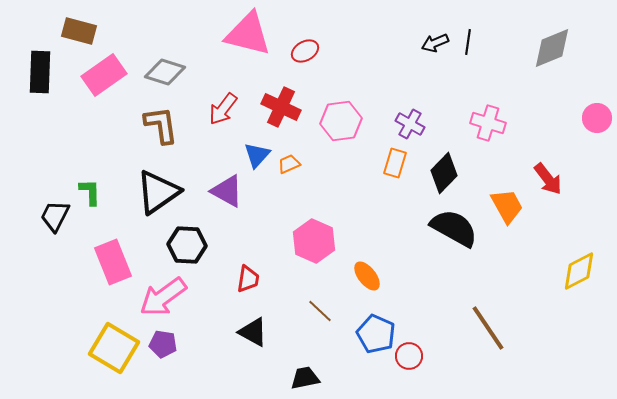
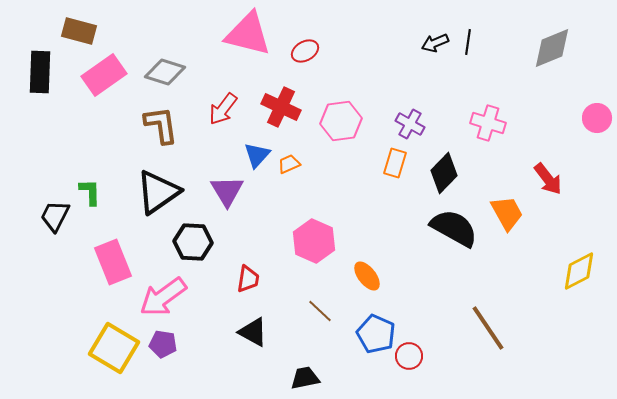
purple triangle at (227, 191): rotated 30 degrees clockwise
orange trapezoid at (507, 206): moved 7 px down
black hexagon at (187, 245): moved 6 px right, 3 px up
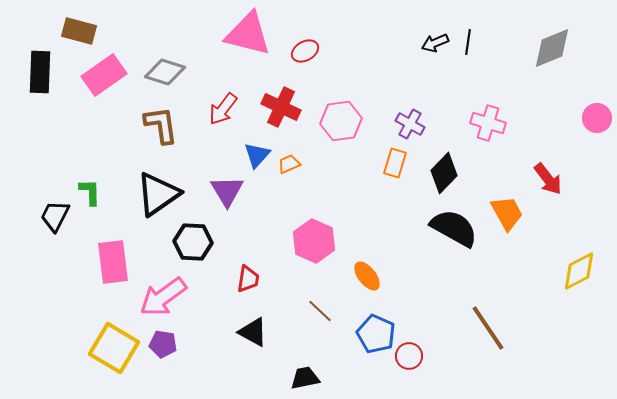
black triangle at (158, 192): moved 2 px down
pink rectangle at (113, 262): rotated 15 degrees clockwise
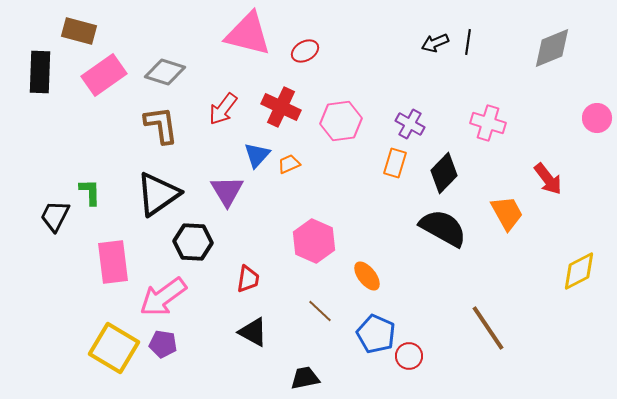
black semicircle at (454, 228): moved 11 px left
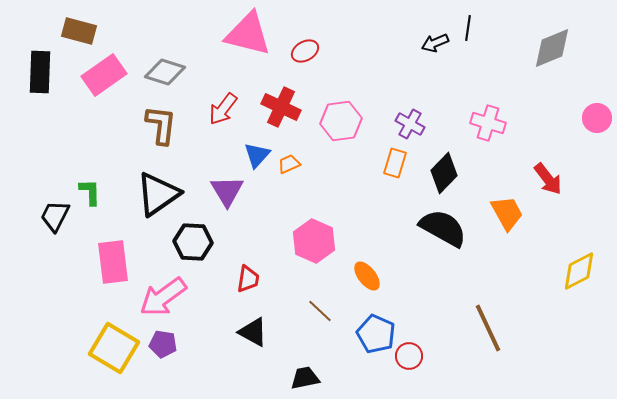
black line at (468, 42): moved 14 px up
brown L-shape at (161, 125): rotated 15 degrees clockwise
brown line at (488, 328): rotated 9 degrees clockwise
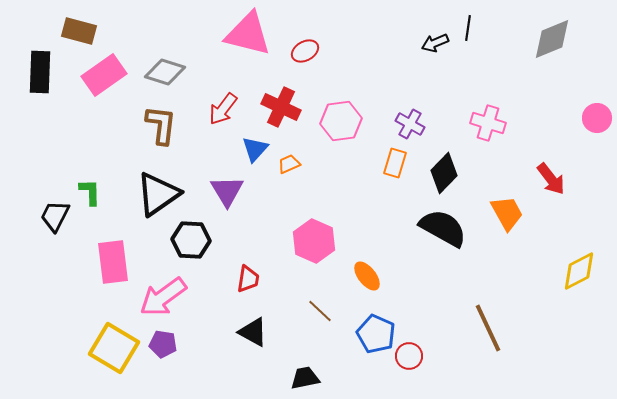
gray diamond at (552, 48): moved 9 px up
blue triangle at (257, 155): moved 2 px left, 6 px up
red arrow at (548, 179): moved 3 px right
black hexagon at (193, 242): moved 2 px left, 2 px up
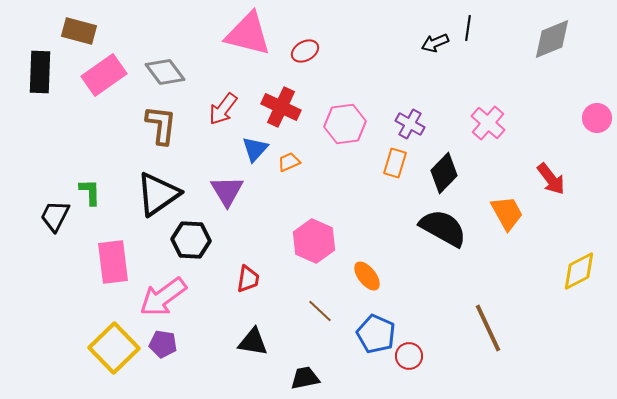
gray diamond at (165, 72): rotated 36 degrees clockwise
pink hexagon at (341, 121): moved 4 px right, 3 px down
pink cross at (488, 123): rotated 24 degrees clockwise
orange trapezoid at (289, 164): moved 2 px up
black triangle at (253, 332): moved 10 px down; rotated 20 degrees counterclockwise
yellow square at (114, 348): rotated 15 degrees clockwise
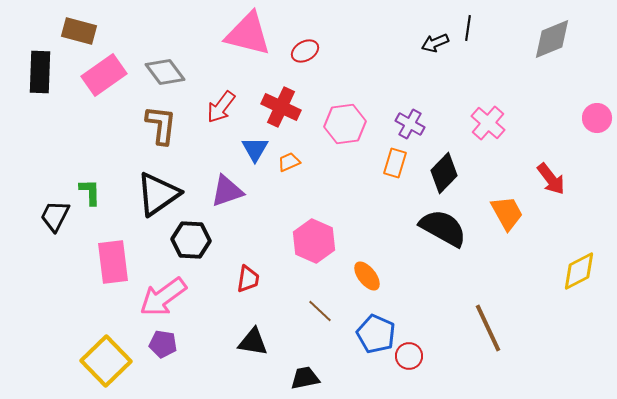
red arrow at (223, 109): moved 2 px left, 2 px up
blue triangle at (255, 149): rotated 12 degrees counterclockwise
purple triangle at (227, 191): rotated 42 degrees clockwise
yellow square at (114, 348): moved 8 px left, 13 px down
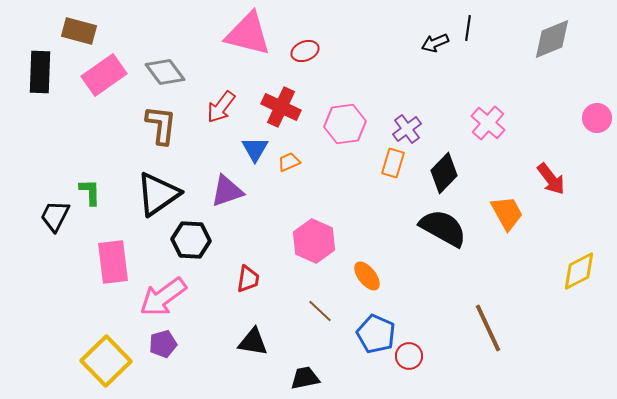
red ellipse at (305, 51): rotated 8 degrees clockwise
purple cross at (410, 124): moved 3 px left, 5 px down; rotated 24 degrees clockwise
orange rectangle at (395, 163): moved 2 px left
purple pentagon at (163, 344): rotated 24 degrees counterclockwise
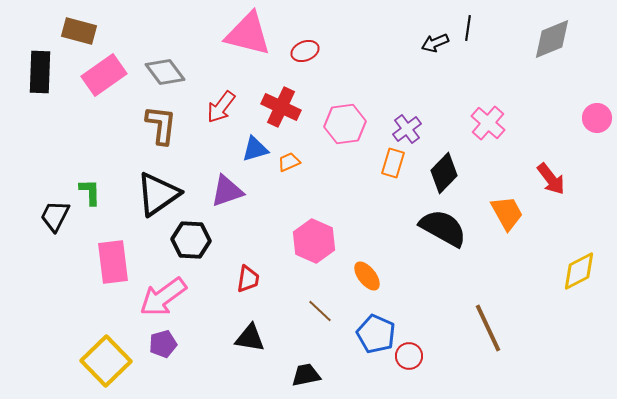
blue triangle at (255, 149): rotated 44 degrees clockwise
black triangle at (253, 342): moved 3 px left, 4 px up
black trapezoid at (305, 378): moved 1 px right, 3 px up
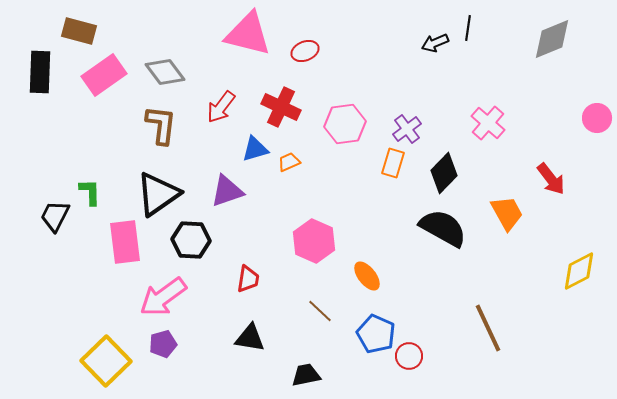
pink rectangle at (113, 262): moved 12 px right, 20 px up
